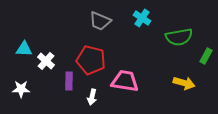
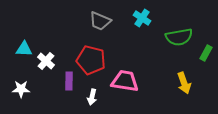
green rectangle: moved 3 px up
yellow arrow: rotated 55 degrees clockwise
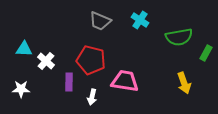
cyan cross: moved 2 px left, 2 px down
purple rectangle: moved 1 px down
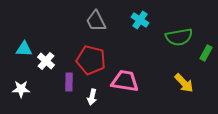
gray trapezoid: moved 4 px left; rotated 40 degrees clockwise
yellow arrow: rotated 25 degrees counterclockwise
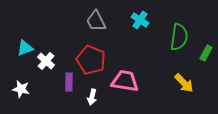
green semicircle: rotated 72 degrees counterclockwise
cyan triangle: moved 1 px right, 1 px up; rotated 24 degrees counterclockwise
red pentagon: rotated 8 degrees clockwise
white star: rotated 12 degrees clockwise
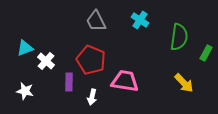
white star: moved 4 px right, 2 px down
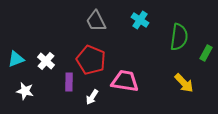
cyan triangle: moved 9 px left, 11 px down
white arrow: rotated 21 degrees clockwise
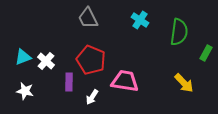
gray trapezoid: moved 8 px left, 3 px up
green semicircle: moved 5 px up
cyan triangle: moved 7 px right, 2 px up
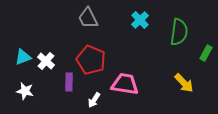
cyan cross: rotated 12 degrees clockwise
pink trapezoid: moved 3 px down
white arrow: moved 2 px right, 3 px down
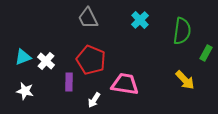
green semicircle: moved 3 px right, 1 px up
yellow arrow: moved 1 px right, 3 px up
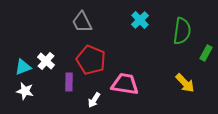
gray trapezoid: moved 6 px left, 4 px down
cyan triangle: moved 10 px down
yellow arrow: moved 3 px down
